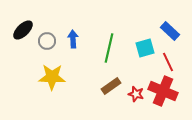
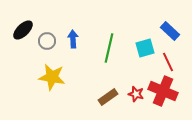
yellow star: rotated 8 degrees clockwise
brown rectangle: moved 3 px left, 11 px down
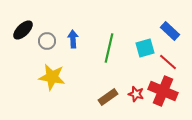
red line: rotated 24 degrees counterclockwise
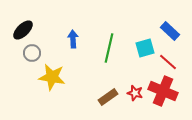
gray circle: moved 15 px left, 12 px down
red star: moved 1 px left, 1 px up
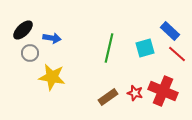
blue arrow: moved 21 px left, 1 px up; rotated 102 degrees clockwise
gray circle: moved 2 px left
red line: moved 9 px right, 8 px up
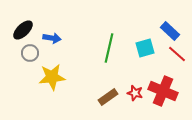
yellow star: rotated 16 degrees counterclockwise
